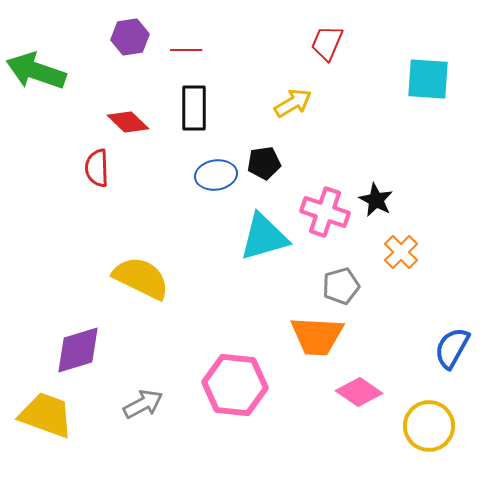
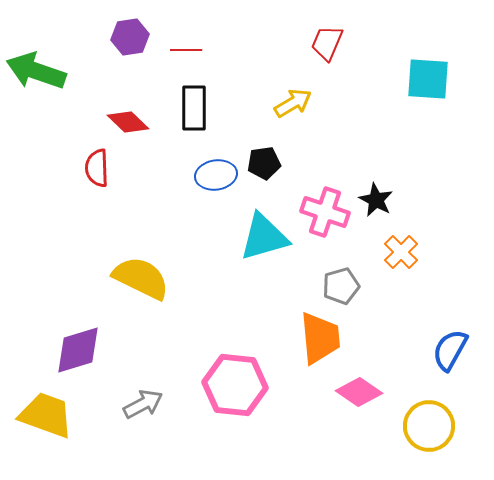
orange trapezoid: moved 3 px right, 2 px down; rotated 98 degrees counterclockwise
blue semicircle: moved 2 px left, 2 px down
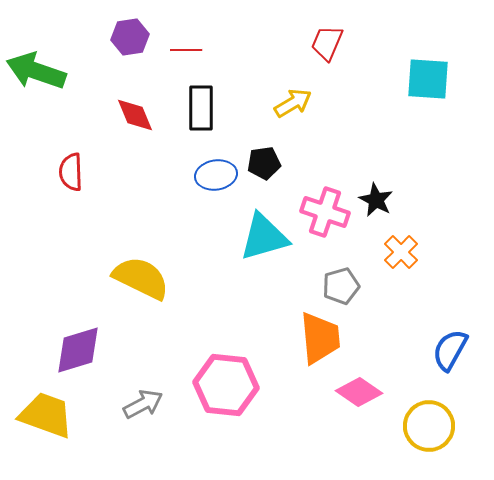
black rectangle: moved 7 px right
red diamond: moved 7 px right, 7 px up; rotated 24 degrees clockwise
red semicircle: moved 26 px left, 4 px down
pink hexagon: moved 9 px left
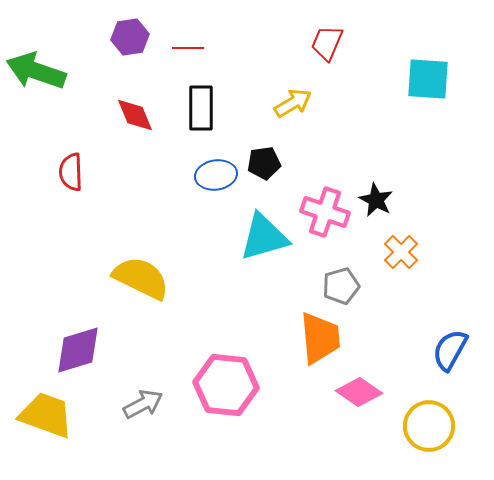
red line: moved 2 px right, 2 px up
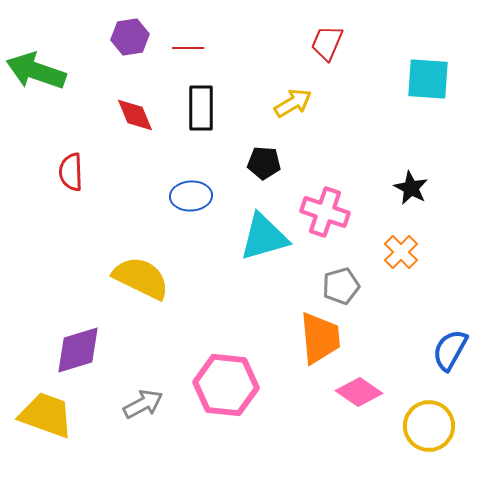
black pentagon: rotated 12 degrees clockwise
blue ellipse: moved 25 px left, 21 px down; rotated 6 degrees clockwise
black star: moved 35 px right, 12 px up
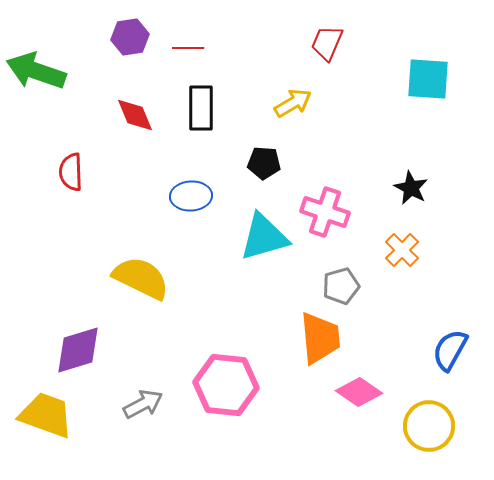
orange cross: moved 1 px right, 2 px up
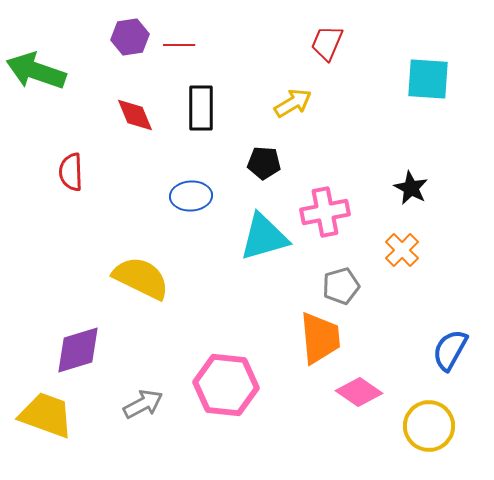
red line: moved 9 px left, 3 px up
pink cross: rotated 30 degrees counterclockwise
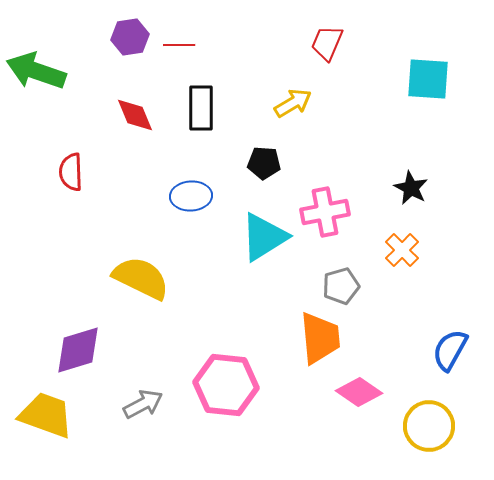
cyan triangle: rotated 16 degrees counterclockwise
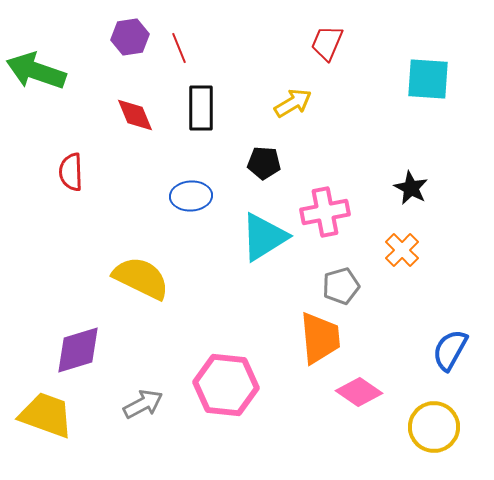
red line: moved 3 px down; rotated 68 degrees clockwise
yellow circle: moved 5 px right, 1 px down
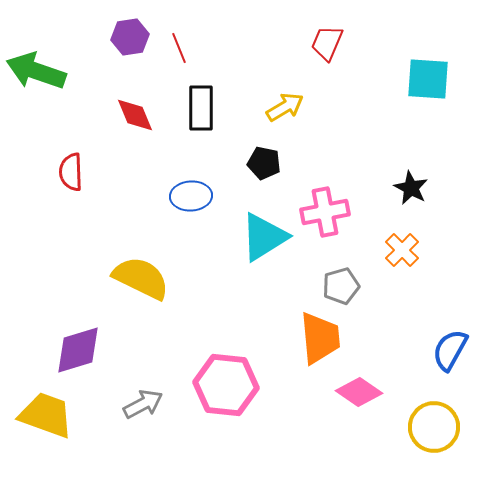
yellow arrow: moved 8 px left, 4 px down
black pentagon: rotated 8 degrees clockwise
